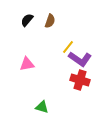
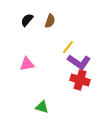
purple L-shape: moved 1 px left, 3 px down
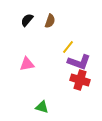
purple L-shape: rotated 15 degrees counterclockwise
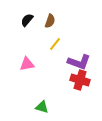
yellow line: moved 13 px left, 3 px up
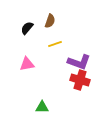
black semicircle: moved 8 px down
yellow line: rotated 32 degrees clockwise
green triangle: rotated 16 degrees counterclockwise
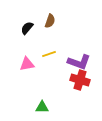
yellow line: moved 6 px left, 10 px down
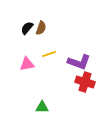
brown semicircle: moved 9 px left, 7 px down
red cross: moved 5 px right, 2 px down
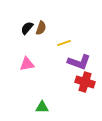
yellow line: moved 15 px right, 11 px up
